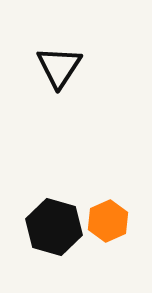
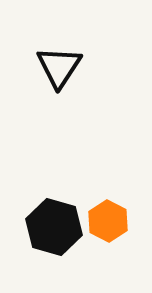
orange hexagon: rotated 9 degrees counterclockwise
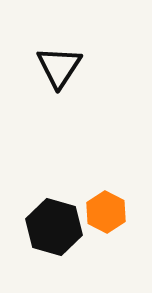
orange hexagon: moved 2 px left, 9 px up
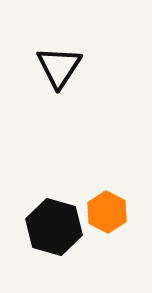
orange hexagon: moved 1 px right
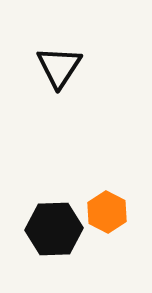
black hexagon: moved 2 px down; rotated 18 degrees counterclockwise
